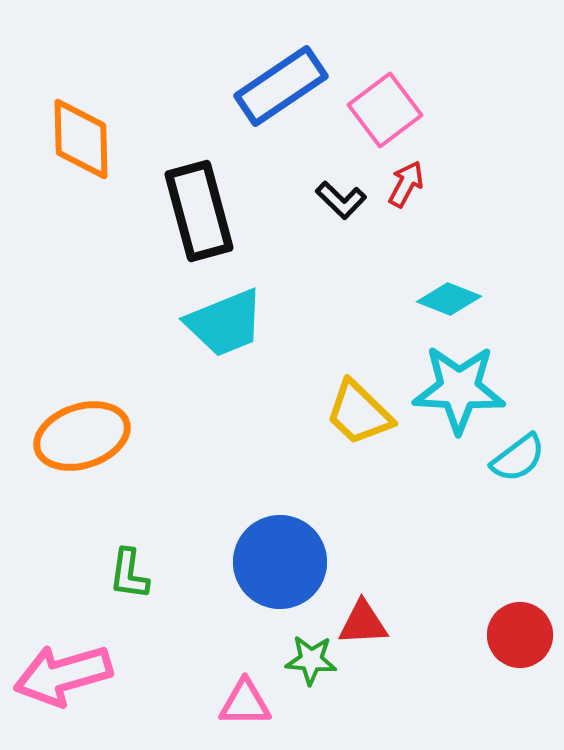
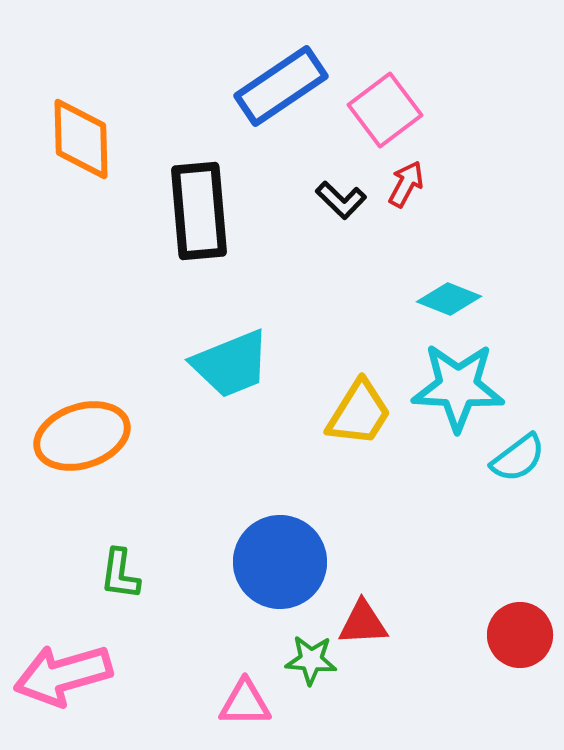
black rectangle: rotated 10 degrees clockwise
cyan trapezoid: moved 6 px right, 41 px down
cyan star: moved 1 px left, 2 px up
yellow trapezoid: rotated 102 degrees counterclockwise
green L-shape: moved 9 px left
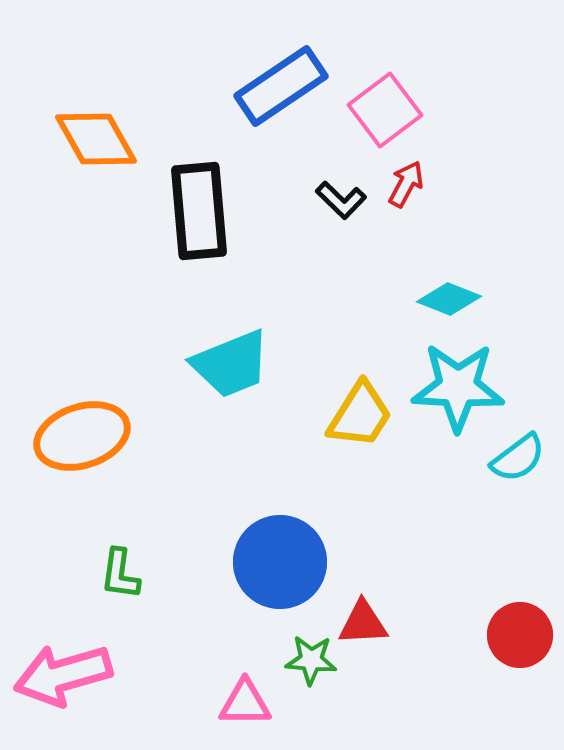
orange diamond: moved 15 px right; rotated 28 degrees counterclockwise
yellow trapezoid: moved 1 px right, 2 px down
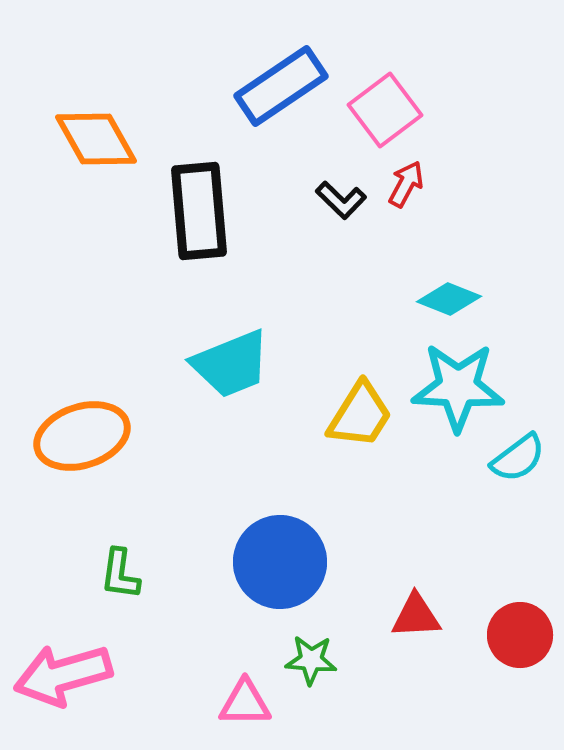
red triangle: moved 53 px right, 7 px up
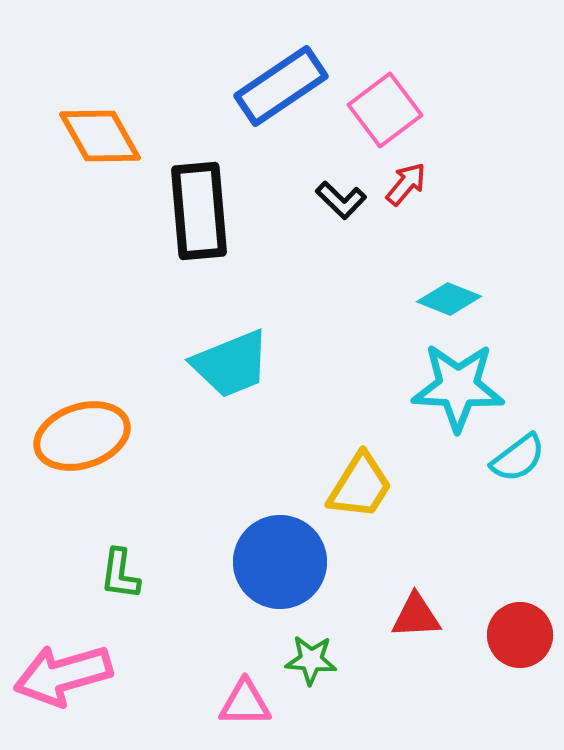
orange diamond: moved 4 px right, 3 px up
red arrow: rotated 12 degrees clockwise
yellow trapezoid: moved 71 px down
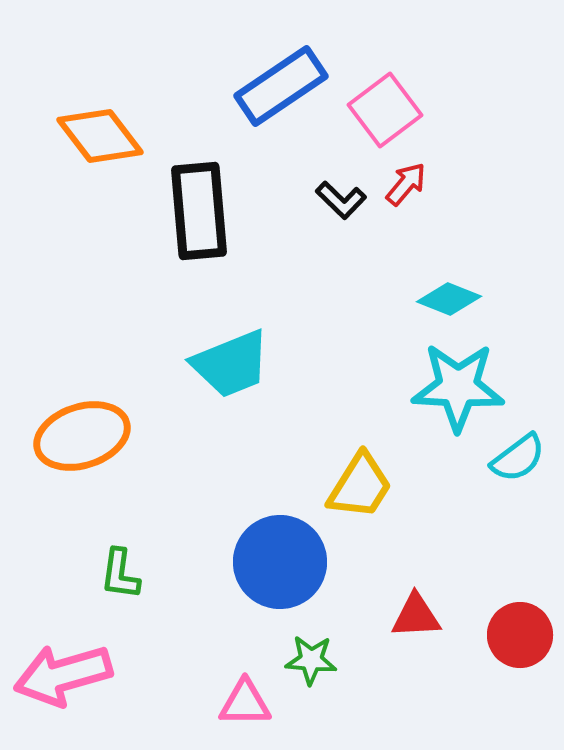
orange diamond: rotated 8 degrees counterclockwise
